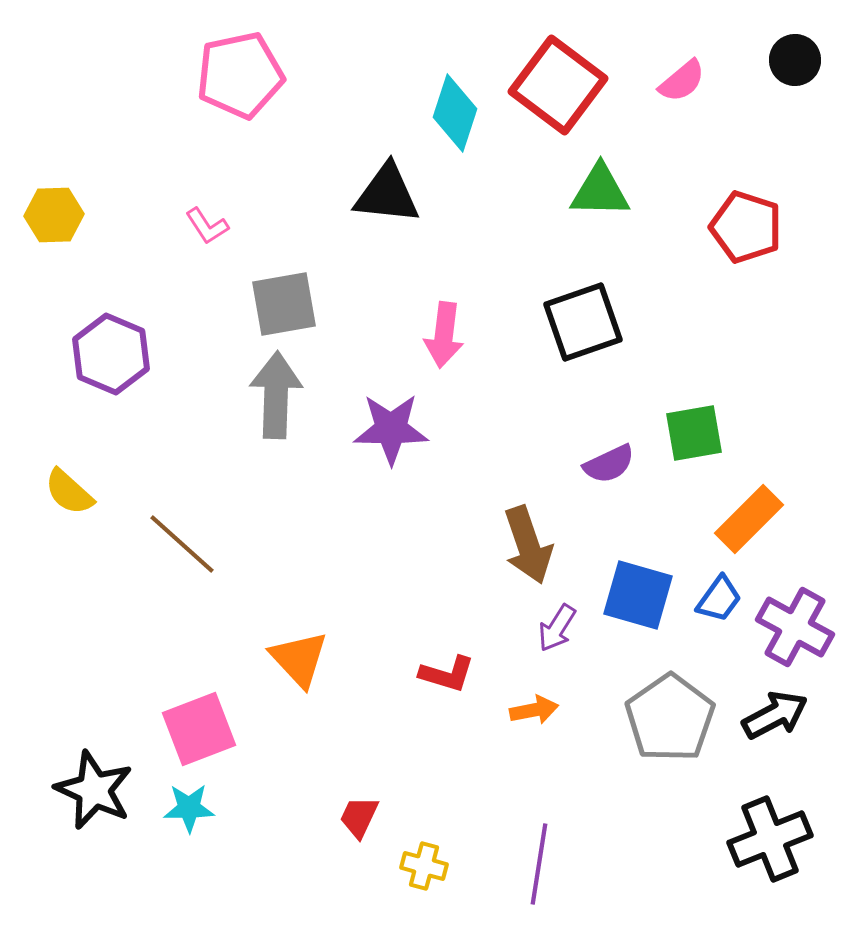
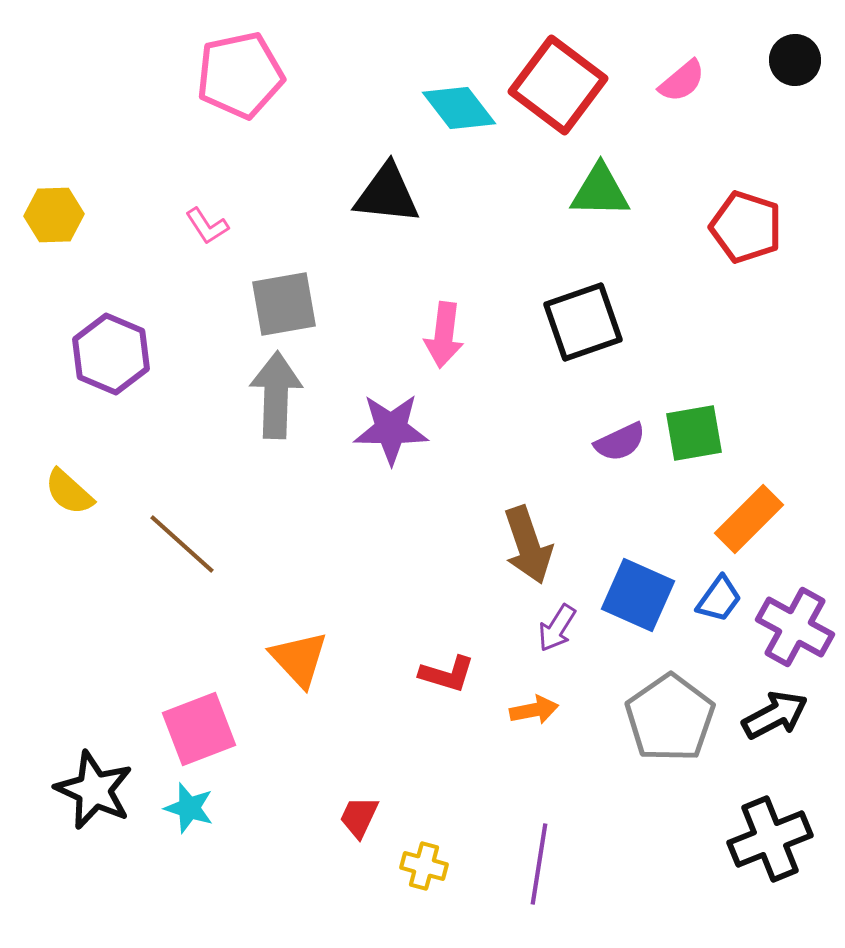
cyan diamond: moved 4 px right, 5 px up; rotated 56 degrees counterclockwise
purple semicircle: moved 11 px right, 22 px up
blue square: rotated 8 degrees clockwise
cyan star: rotated 18 degrees clockwise
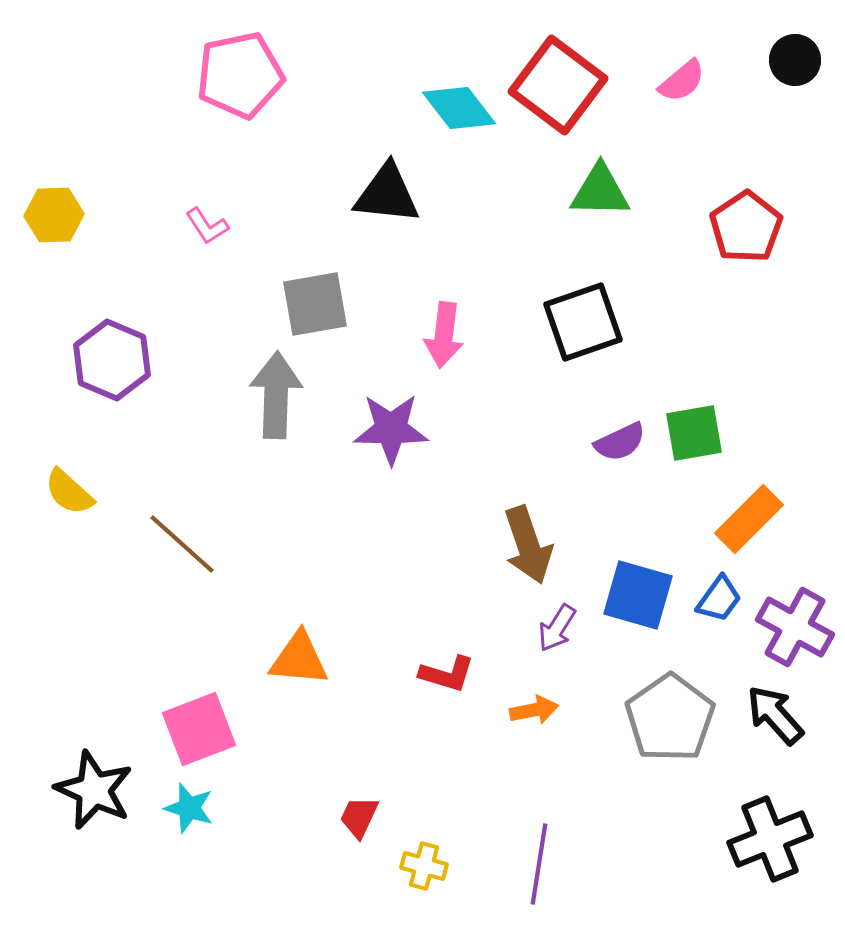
red pentagon: rotated 20 degrees clockwise
gray square: moved 31 px right
purple hexagon: moved 1 px right, 6 px down
blue square: rotated 8 degrees counterclockwise
orange triangle: rotated 42 degrees counterclockwise
black arrow: rotated 104 degrees counterclockwise
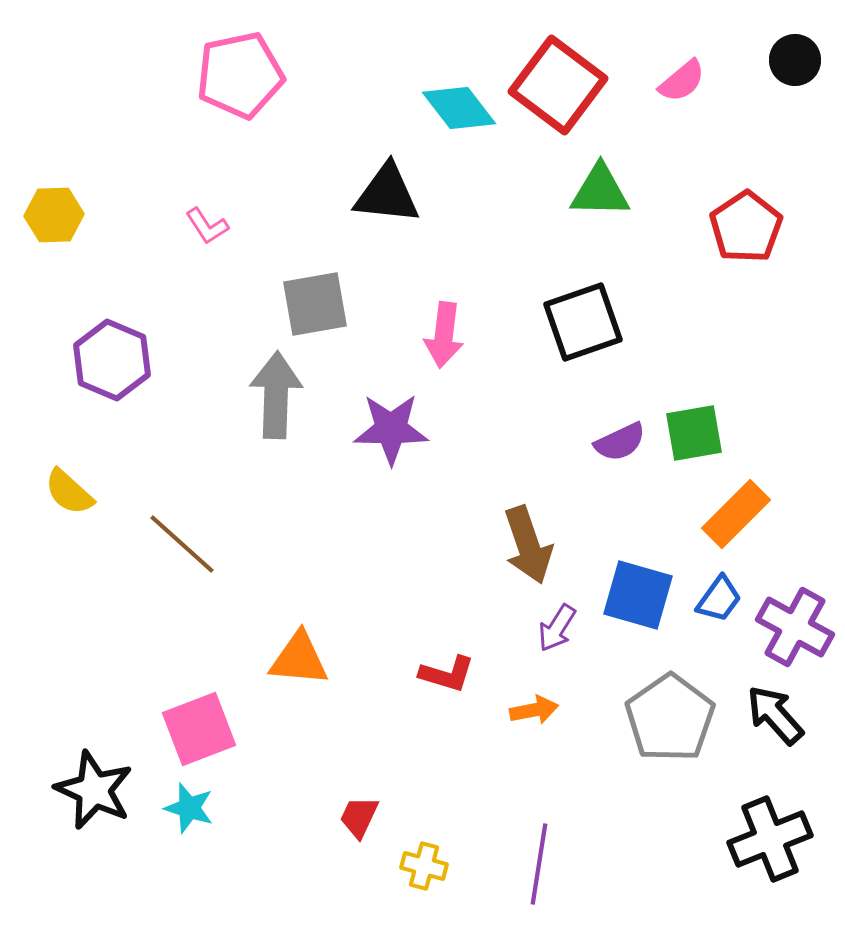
orange rectangle: moved 13 px left, 5 px up
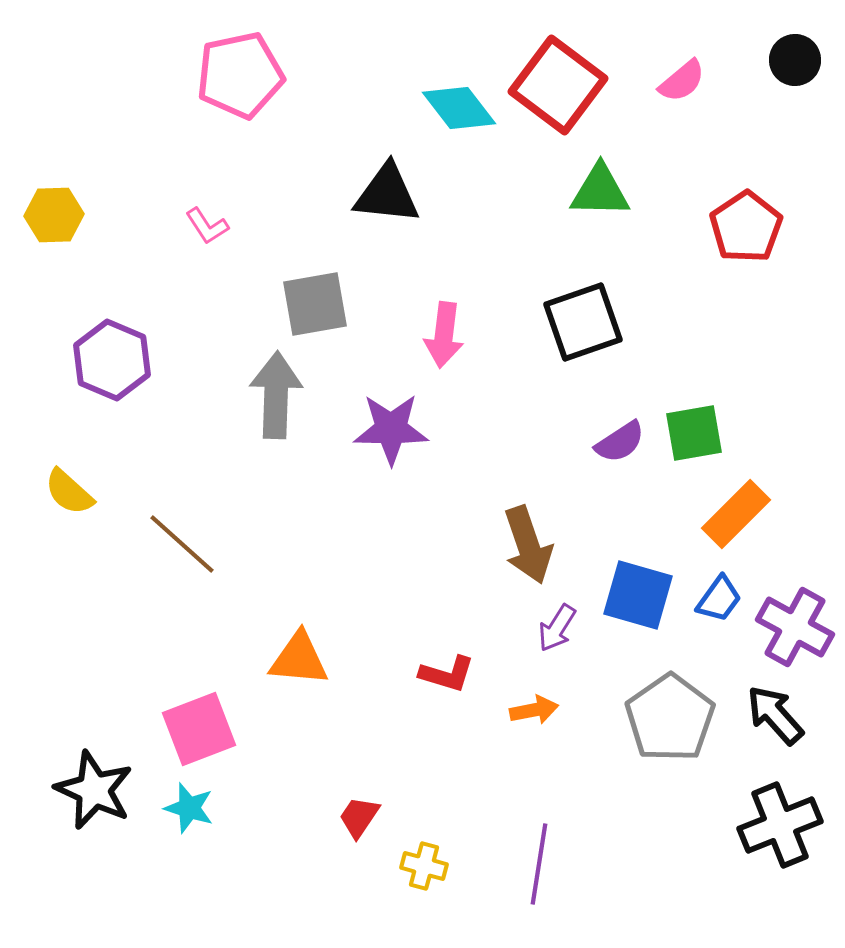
purple semicircle: rotated 8 degrees counterclockwise
red trapezoid: rotated 9 degrees clockwise
black cross: moved 10 px right, 14 px up
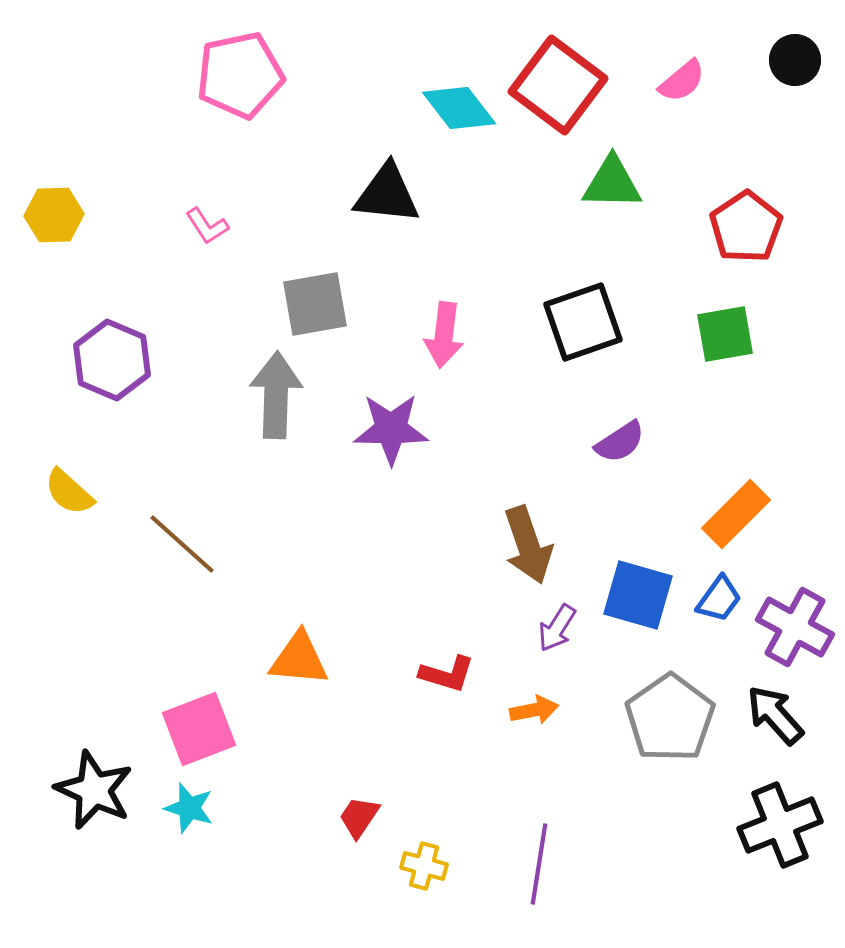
green triangle: moved 12 px right, 8 px up
green square: moved 31 px right, 99 px up
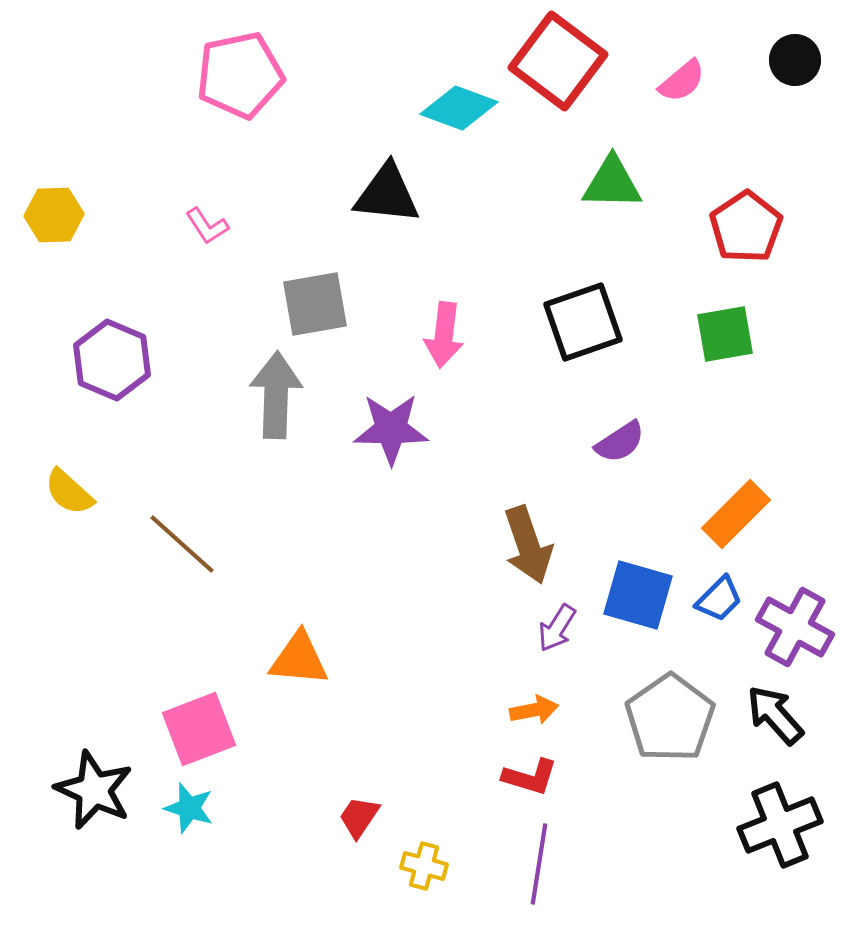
red square: moved 24 px up
cyan diamond: rotated 32 degrees counterclockwise
blue trapezoid: rotated 9 degrees clockwise
red L-shape: moved 83 px right, 103 px down
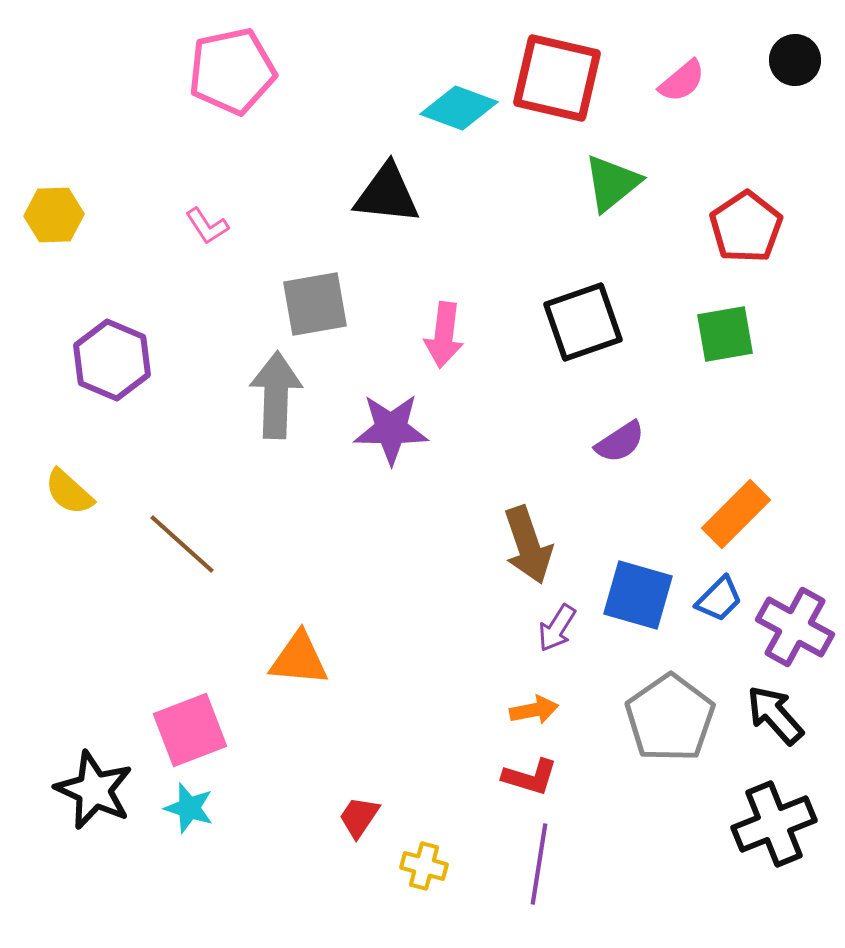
red square: moved 1 px left, 17 px down; rotated 24 degrees counterclockwise
pink pentagon: moved 8 px left, 4 px up
green triangle: rotated 40 degrees counterclockwise
pink square: moved 9 px left, 1 px down
black cross: moved 6 px left, 1 px up
